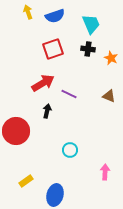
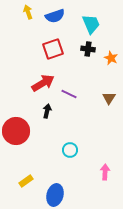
brown triangle: moved 2 px down; rotated 40 degrees clockwise
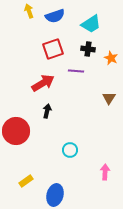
yellow arrow: moved 1 px right, 1 px up
cyan trapezoid: rotated 80 degrees clockwise
purple line: moved 7 px right, 23 px up; rotated 21 degrees counterclockwise
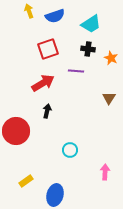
red square: moved 5 px left
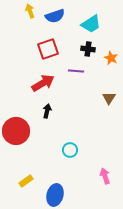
yellow arrow: moved 1 px right
pink arrow: moved 4 px down; rotated 21 degrees counterclockwise
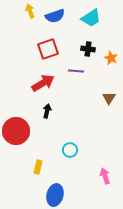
cyan trapezoid: moved 6 px up
yellow rectangle: moved 12 px right, 14 px up; rotated 40 degrees counterclockwise
